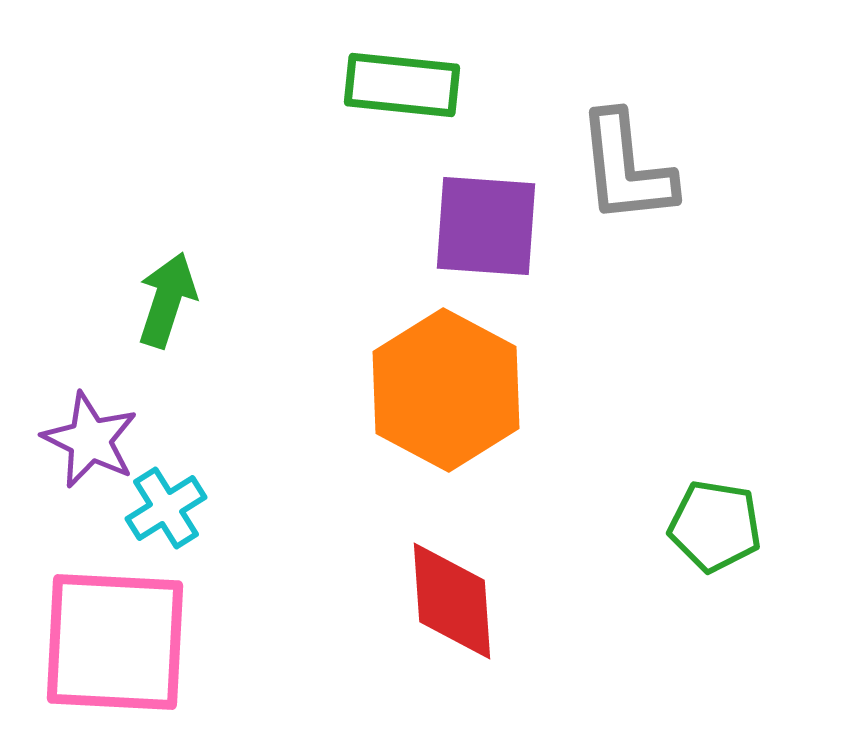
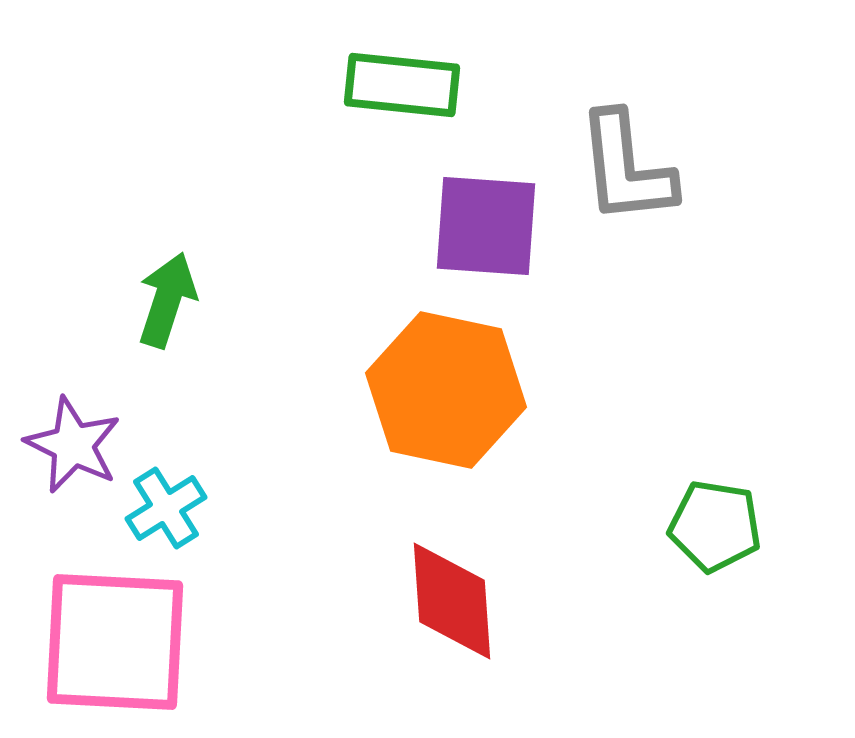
orange hexagon: rotated 16 degrees counterclockwise
purple star: moved 17 px left, 5 px down
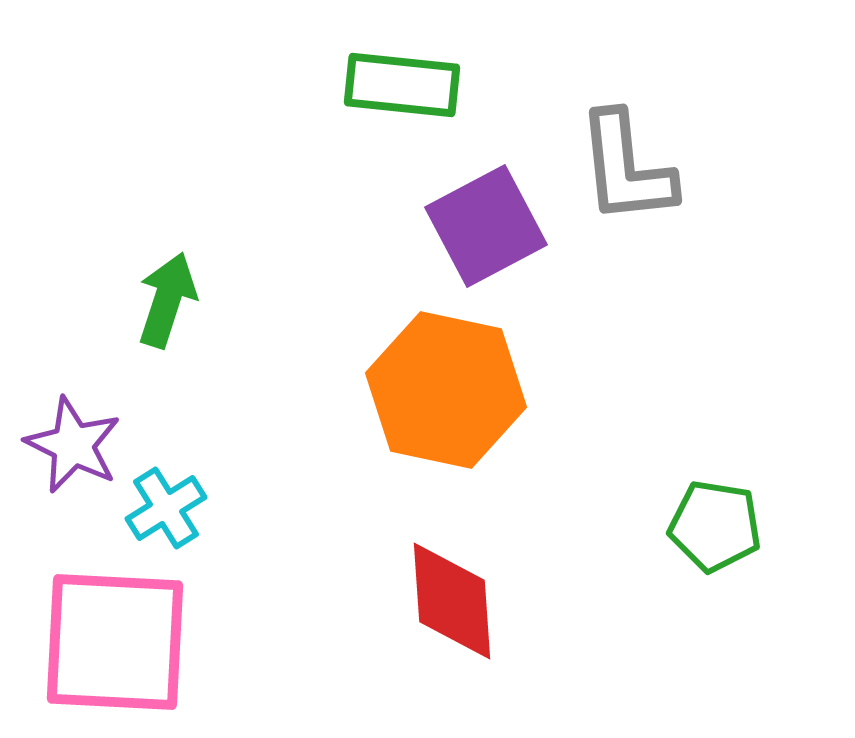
purple square: rotated 32 degrees counterclockwise
